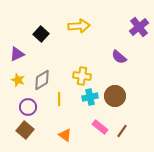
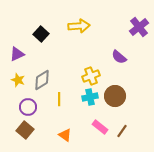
yellow cross: moved 9 px right; rotated 30 degrees counterclockwise
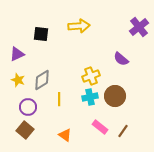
black square: rotated 35 degrees counterclockwise
purple semicircle: moved 2 px right, 2 px down
brown line: moved 1 px right
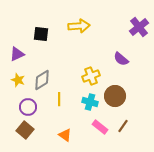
cyan cross: moved 5 px down; rotated 28 degrees clockwise
brown line: moved 5 px up
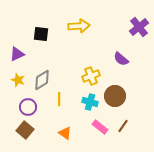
orange triangle: moved 2 px up
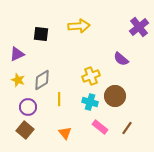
brown line: moved 4 px right, 2 px down
orange triangle: rotated 16 degrees clockwise
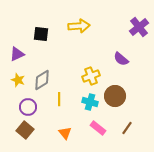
pink rectangle: moved 2 px left, 1 px down
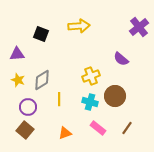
black square: rotated 14 degrees clockwise
purple triangle: rotated 21 degrees clockwise
orange triangle: rotated 48 degrees clockwise
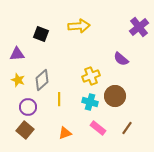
gray diamond: rotated 10 degrees counterclockwise
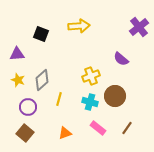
yellow line: rotated 16 degrees clockwise
brown square: moved 3 px down
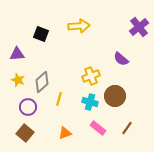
gray diamond: moved 2 px down
